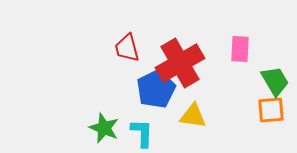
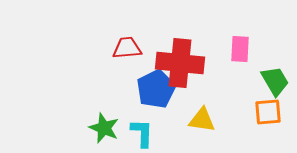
red trapezoid: rotated 100 degrees clockwise
red cross: rotated 36 degrees clockwise
orange square: moved 3 px left, 2 px down
yellow triangle: moved 9 px right, 4 px down
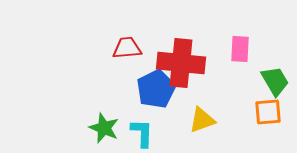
red cross: moved 1 px right
yellow triangle: rotated 28 degrees counterclockwise
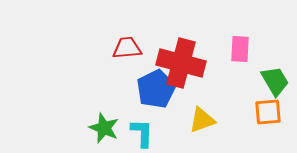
red cross: rotated 9 degrees clockwise
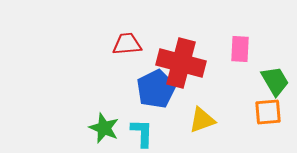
red trapezoid: moved 4 px up
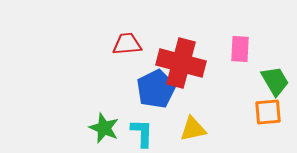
yellow triangle: moved 9 px left, 9 px down; rotated 8 degrees clockwise
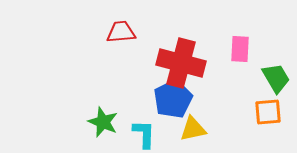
red trapezoid: moved 6 px left, 12 px up
green trapezoid: moved 1 px right, 3 px up
blue pentagon: moved 17 px right, 10 px down
green star: moved 1 px left, 6 px up
cyan L-shape: moved 2 px right, 1 px down
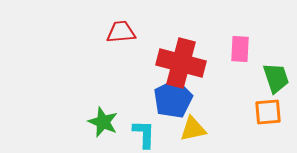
green trapezoid: rotated 12 degrees clockwise
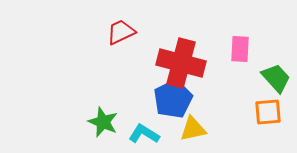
red trapezoid: rotated 20 degrees counterclockwise
green trapezoid: rotated 24 degrees counterclockwise
cyan L-shape: rotated 60 degrees counterclockwise
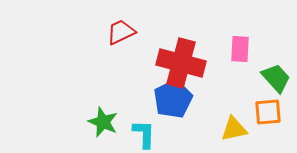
yellow triangle: moved 41 px right
cyan L-shape: rotated 60 degrees clockwise
